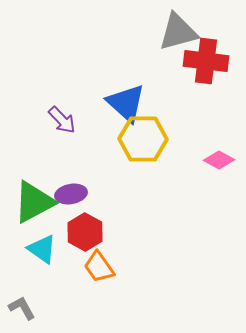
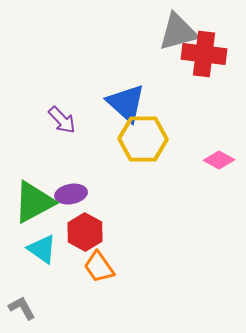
red cross: moved 2 px left, 7 px up
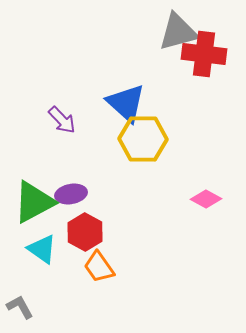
pink diamond: moved 13 px left, 39 px down
gray L-shape: moved 2 px left, 1 px up
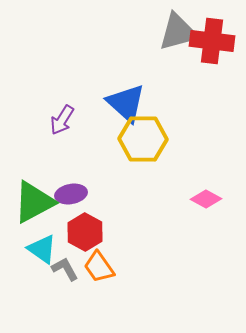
red cross: moved 8 px right, 13 px up
purple arrow: rotated 76 degrees clockwise
gray L-shape: moved 45 px right, 38 px up
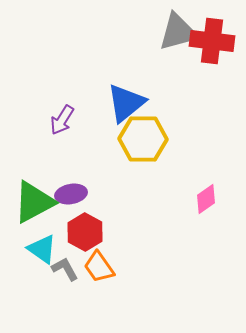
blue triangle: rotated 39 degrees clockwise
pink diamond: rotated 64 degrees counterclockwise
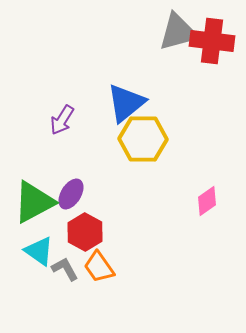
purple ellipse: rotated 48 degrees counterclockwise
pink diamond: moved 1 px right, 2 px down
cyan triangle: moved 3 px left, 2 px down
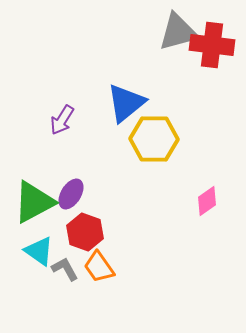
red cross: moved 4 px down
yellow hexagon: moved 11 px right
red hexagon: rotated 9 degrees counterclockwise
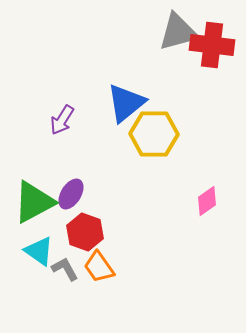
yellow hexagon: moved 5 px up
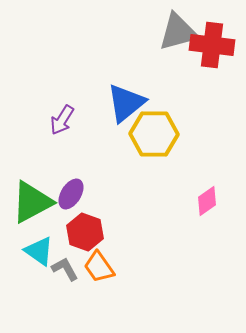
green triangle: moved 2 px left
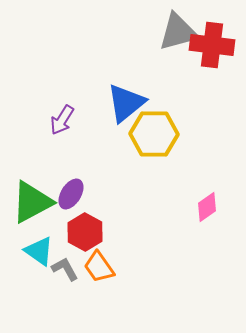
pink diamond: moved 6 px down
red hexagon: rotated 9 degrees clockwise
